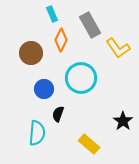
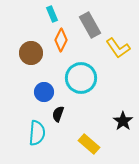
blue circle: moved 3 px down
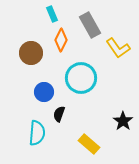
black semicircle: moved 1 px right
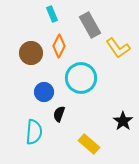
orange diamond: moved 2 px left, 6 px down
cyan semicircle: moved 3 px left, 1 px up
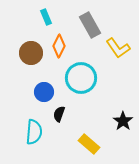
cyan rectangle: moved 6 px left, 3 px down
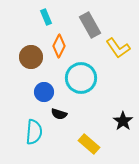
brown circle: moved 4 px down
black semicircle: rotated 91 degrees counterclockwise
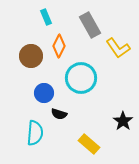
brown circle: moved 1 px up
blue circle: moved 1 px down
cyan semicircle: moved 1 px right, 1 px down
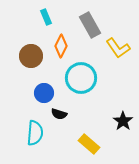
orange diamond: moved 2 px right
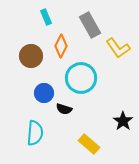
black semicircle: moved 5 px right, 5 px up
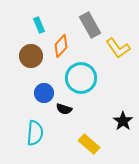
cyan rectangle: moved 7 px left, 8 px down
orange diamond: rotated 15 degrees clockwise
